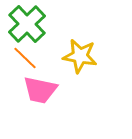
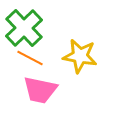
green cross: moved 3 px left, 4 px down
orange line: moved 5 px right; rotated 16 degrees counterclockwise
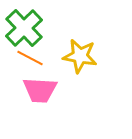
pink trapezoid: rotated 9 degrees counterclockwise
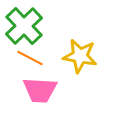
green cross: moved 2 px up
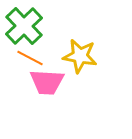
pink trapezoid: moved 7 px right, 8 px up
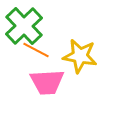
orange line: moved 6 px right, 8 px up
pink trapezoid: rotated 6 degrees counterclockwise
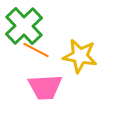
pink trapezoid: moved 2 px left, 5 px down
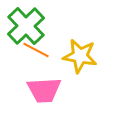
green cross: moved 2 px right
pink trapezoid: moved 1 px left, 3 px down
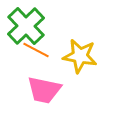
pink trapezoid: rotated 15 degrees clockwise
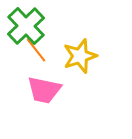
orange line: rotated 24 degrees clockwise
yellow star: rotated 28 degrees counterclockwise
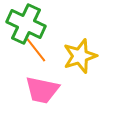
green cross: moved 2 px up; rotated 21 degrees counterclockwise
pink trapezoid: moved 2 px left
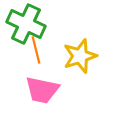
orange line: rotated 24 degrees clockwise
